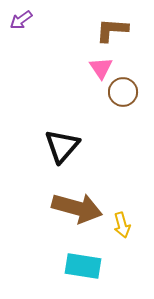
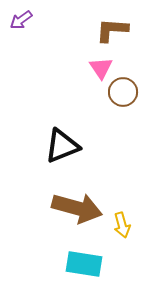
black triangle: rotated 27 degrees clockwise
cyan rectangle: moved 1 px right, 2 px up
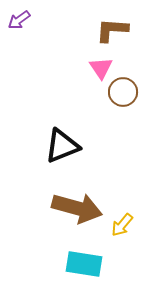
purple arrow: moved 2 px left
yellow arrow: rotated 55 degrees clockwise
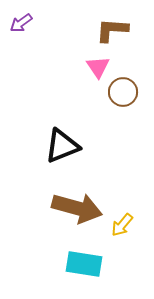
purple arrow: moved 2 px right, 3 px down
pink triangle: moved 3 px left, 1 px up
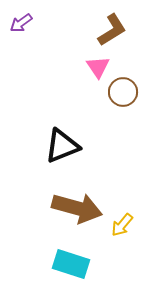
brown L-shape: rotated 144 degrees clockwise
cyan rectangle: moved 13 px left; rotated 9 degrees clockwise
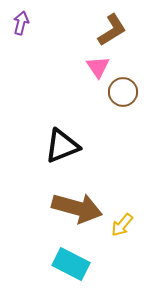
purple arrow: rotated 140 degrees clockwise
cyan rectangle: rotated 9 degrees clockwise
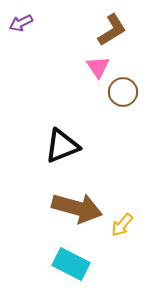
purple arrow: rotated 130 degrees counterclockwise
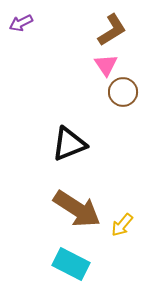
pink triangle: moved 8 px right, 2 px up
black triangle: moved 7 px right, 2 px up
brown arrow: moved 1 px down; rotated 18 degrees clockwise
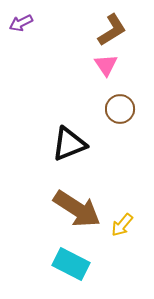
brown circle: moved 3 px left, 17 px down
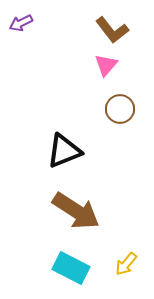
brown L-shape: rotated 84 degrees clockwise
pink triangle: rotated 15 degrees clockwise
black triangle: moved 5 px left, 7 px down
brown arrow: moved 1 px left, 2 px down
yellow arrow: moved 4 px right, 39 px down
cyan rectangle: moved 4 px down
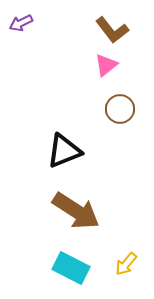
pink triangle: rotated 10 degrees clockwise
